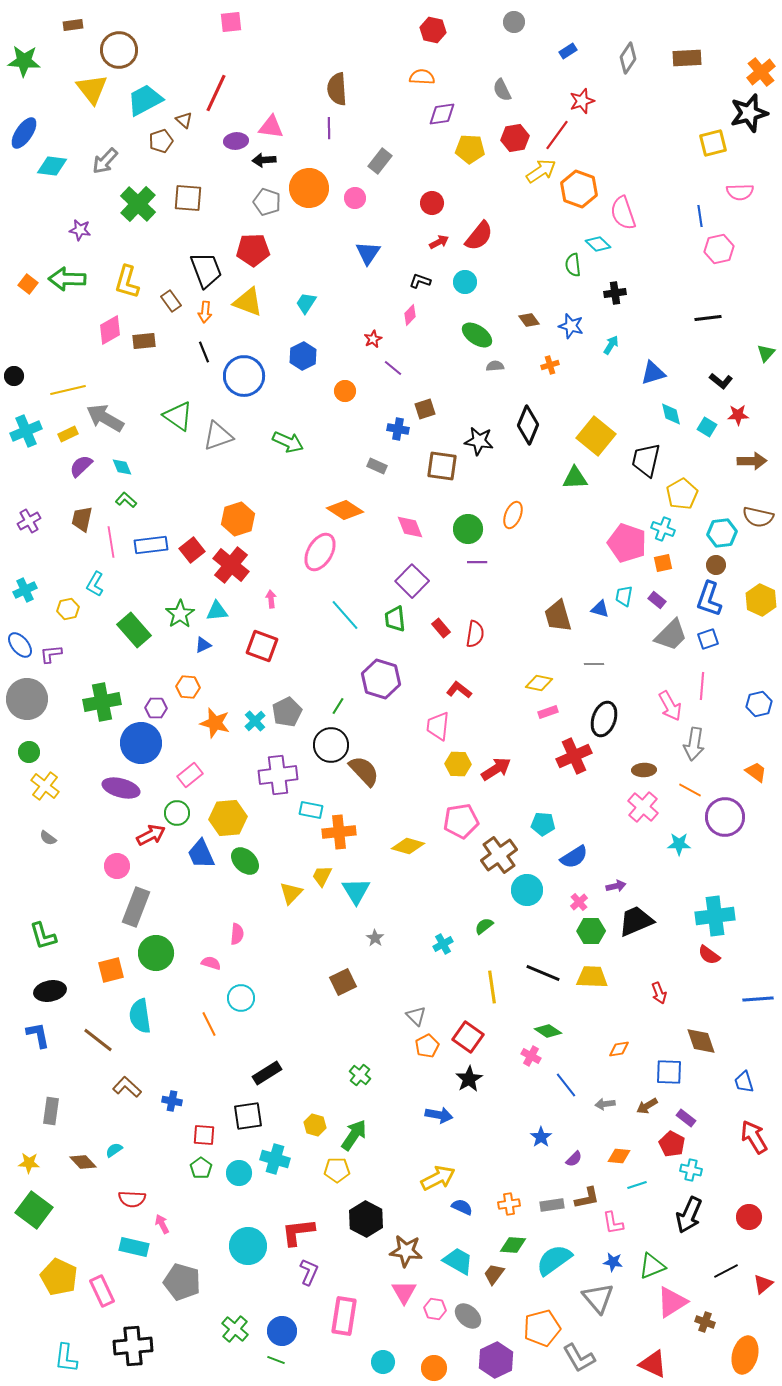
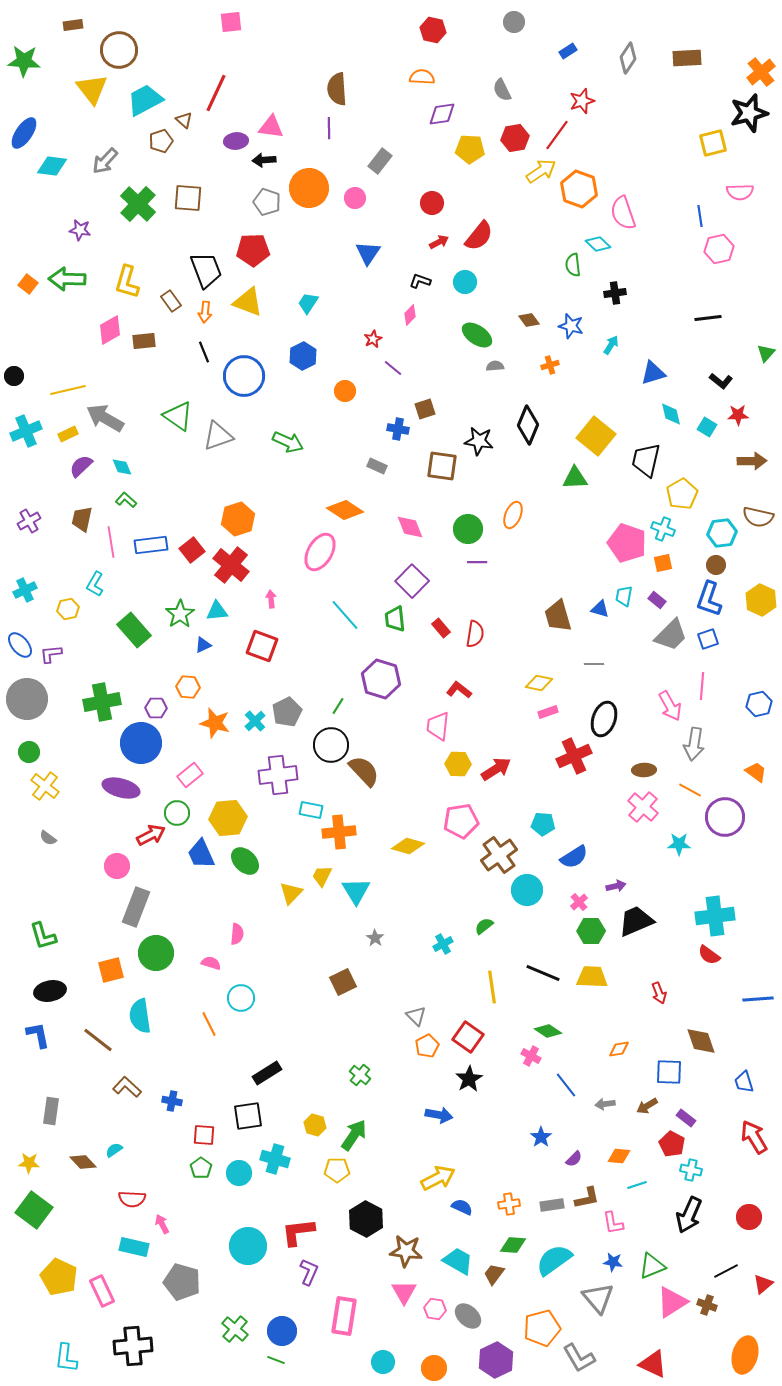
cyan trapezoid at (306, 303): moved 2 px right
brown cross at (705, 1322): moved 2 px right, 17 px up
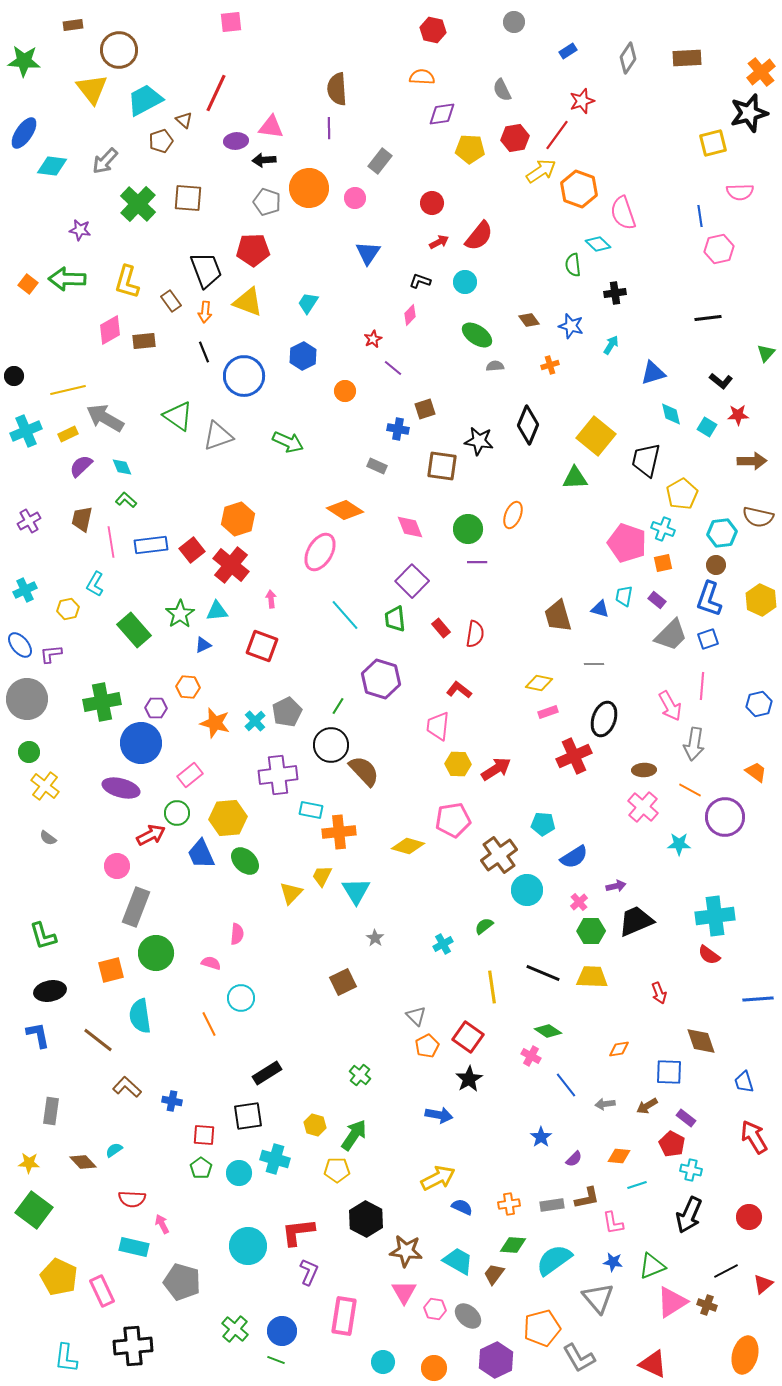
pink pentagon at (461, 821): moved 8 px left, 1 px up
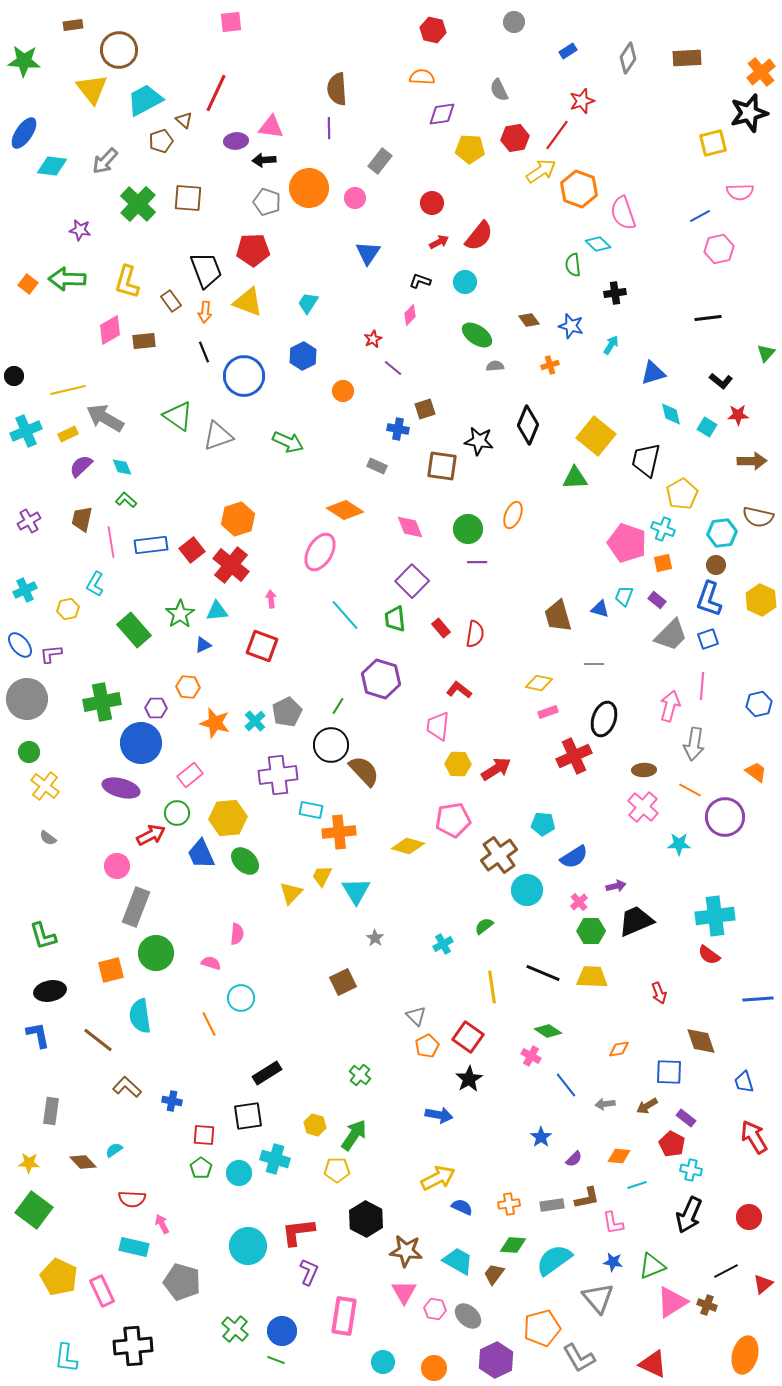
gray semicircle at (502, 90): moved 3 px left
blue line at (700, 216): rotated 70 degrees clockwise
orange circle at (345, 391): moved 2 px left
cyan trapezoid at (624, 596): rotated 10 degrees clockwise
pink arrow at (670, 706): rotated 136 degrees counterclockwise
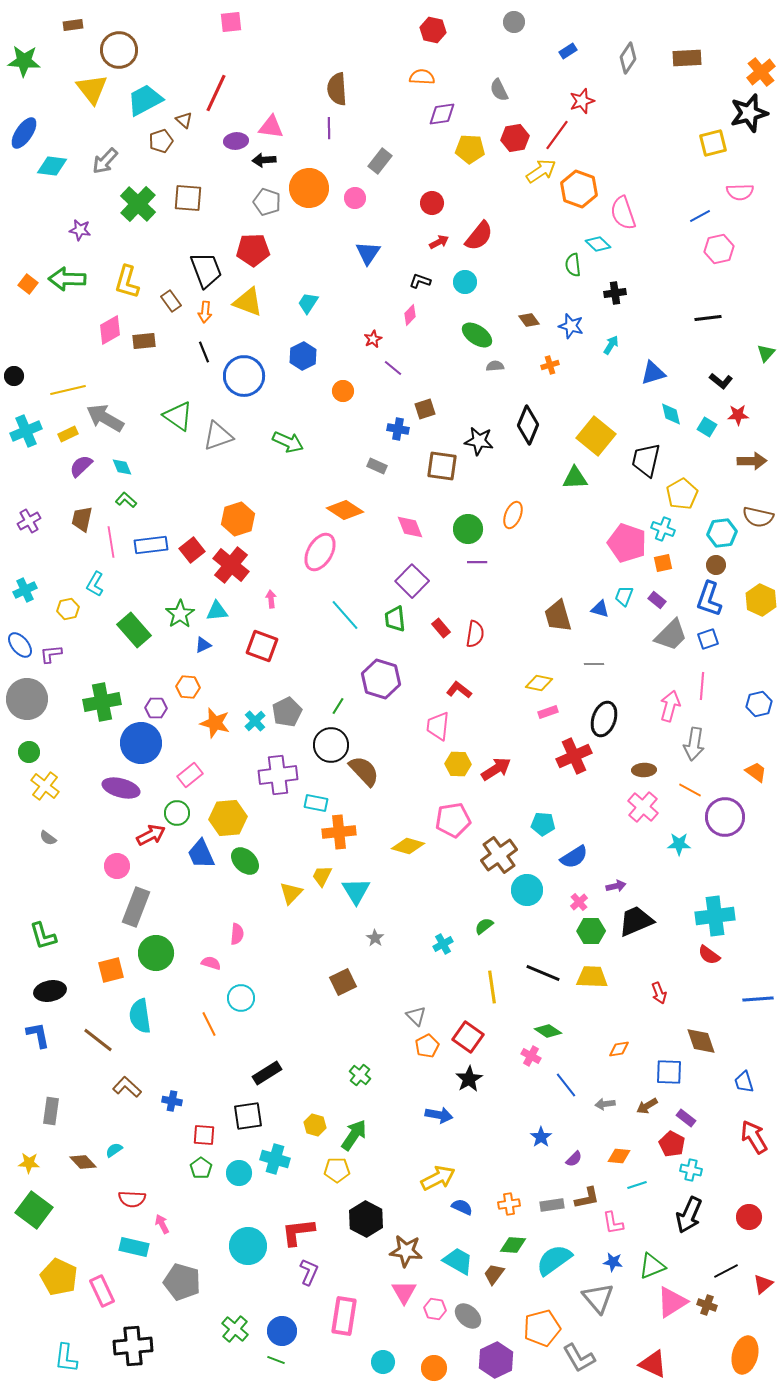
cyan rectangle at (311, 810): moved 5 px right, 7 px up
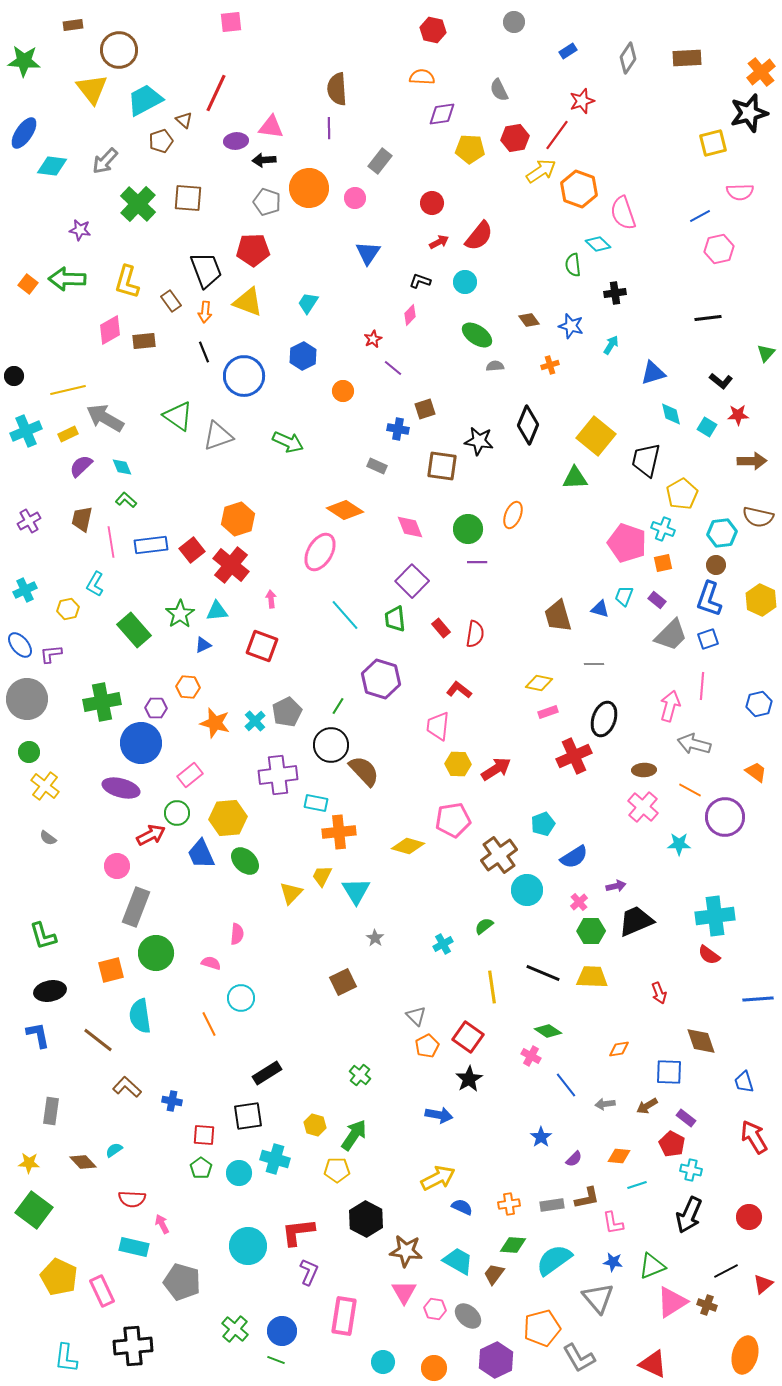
gray arrow at (694, 744): rotated 96 degrees clockwise
cyan pentagon at (543, 824): rotated 25 degrees counterclockwise
